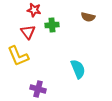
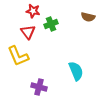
red star: moved 1 px left, 1 px down
green cross: moved 1 px left, 1 px up; rotated 16 degrees counterclockwise
cyan semicircle: moved 2 px left, 2 px down
purple cross: moved 1 px right, 2 px up
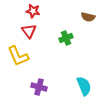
green cross: moved 15 px right, 14 px down
red triangle: moved 1 px right, 1 px up
cyan semicircle: moved 8 px right, 15 px down
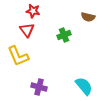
red triangle: moved 2 px left, 1 px up
green cross: moved 2 px left, 3 px up
cyan semicircle: rotated 18 degrees counterclockwise
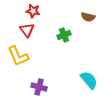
cyan semicircle: moved 5 px right, 6 px up
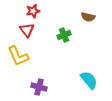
red star: rotated 24 degrees counterclockwise
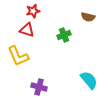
red triangle: rotated 35 degrees counterclockwise
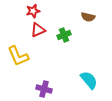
red triangle: moved 11 px right; rotated 42 degrees counterclockwise
purple cross: moved 5 px right, 2 px down
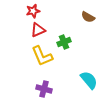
brown semicircle: rotated 16 degrees clockwise
green cross: moved 7 px down
yellow L-shape: moved 24 px right
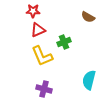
red star: rotated 16 degrees clockwise
cyan semicircle: rotated 126 degrees counterclockwise
